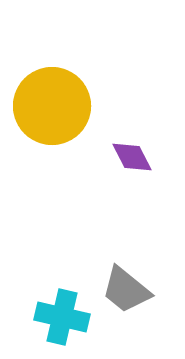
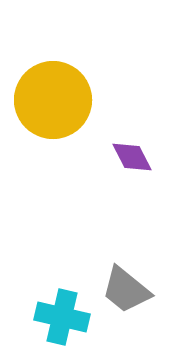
yellow circle: moved 1 px right, 6 px up
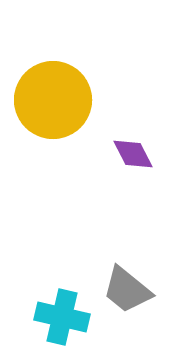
purple diamond: moved 1 px right, 3 px up
gray trapezoid: moved 1 px right
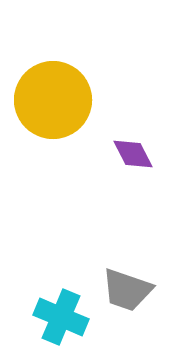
gray trapezoid: rotated 20 degrees counterclockwise
cyan cross: moved 1 px left; rotated 10 degrees clockwise
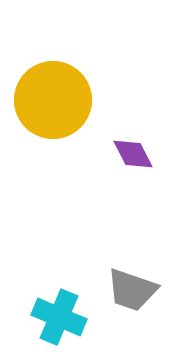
gray trapezoid: moved 5 px right
cyan cross: moved 2 px left
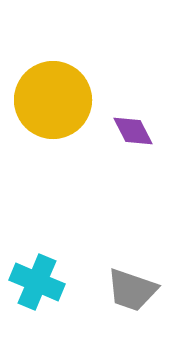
purple diamond: moved 23 px up
cyan cross: moved 22 px left, 35 px up
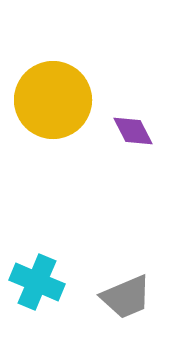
gray trapezoid: moved 6 px left, 7 px down; rotated 42 degrees counterclockwise
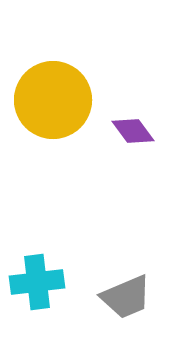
purple diamond: rotated 9 degrees counterclockwise
cyan cross: rotated 30 degrees counterclockwise
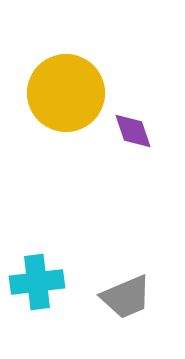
yellow circle: moved 13 px right, 7 px up
purple diamond: rotated 18 degrees clockwise
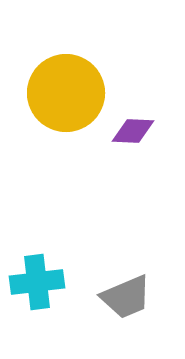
purple diamond: rotated 69 degrees counterclockwise
